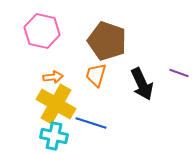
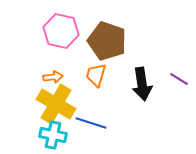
pink hexagon: moved 19 px right
purple line: moved 6 px down; rotated 12 degrees clockwise
black arrow: rotated 16 degrees clockwise
cyan cross: moved 1 px left, 1 px up
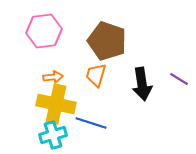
pink hexagon: moved 17 px left; rotated 20 degrees counterclockwise
yellow cross: rotated 18 degrees counterclockwise
cyan cross: rotated 28 degrees counterclockwise
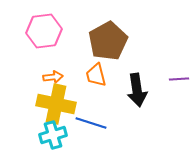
brown pentagon: moved 1 px right; rotated 24 degrees clockwise
orange trapezoid: rotated 30 degrees counterclockwise
purple line: rotated 36 degrees counterclockwise
black arrow: moved 5 px left, 6 px down
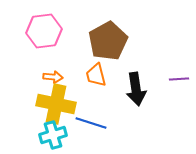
orange arrow: rotated 12 degrees clockwise
black arrow: moved 1 px left, 1 px up
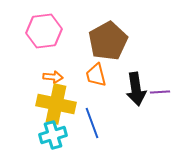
purple line: moved 19 px left, 13 px down
blue line: moved 1 px right; rotated 52 degrees clockwise
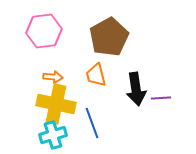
brown pentagon: moved 1 px right, 4 px up
purple line: moved 1 px right, 6 px down
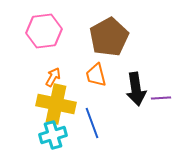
orange arrow: rotated 66 degrees counterclockwise
